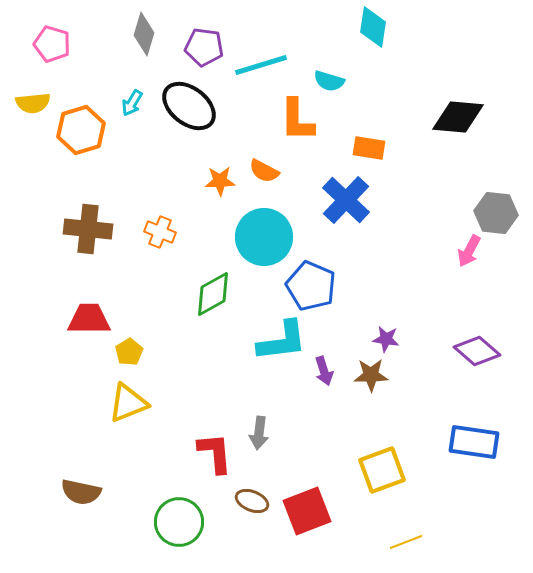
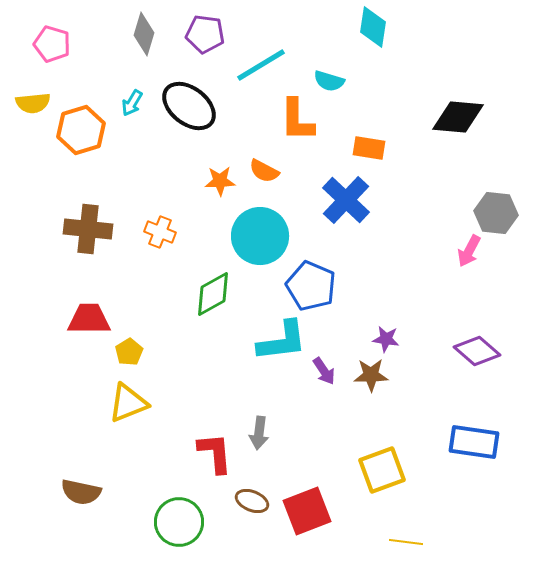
purple pentagon: moved 1 px right, 13 px up
cyan line: rotated 14 degrees counterclockwise
cyan circle: moved 4 px left, 1 px up
purple arrow: rotated 16 degrees counterclockwise
yellow line: rotated 28 degrees clockwise
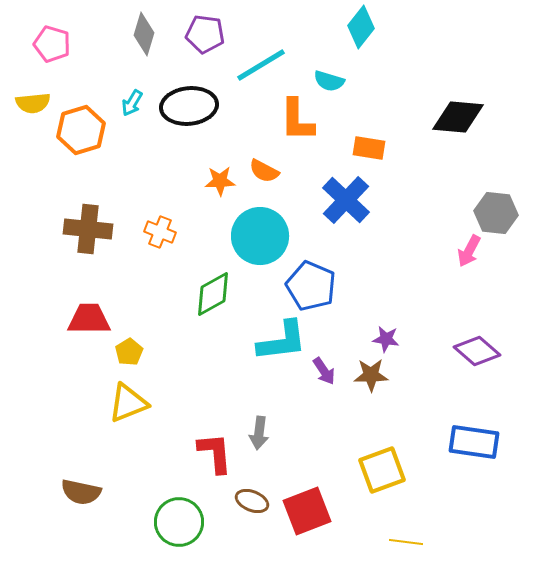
cyan diamond: moved 12 px left; rotated 30 degrees clockwise
black ellipse: rotated 44 degrees counterclockwise
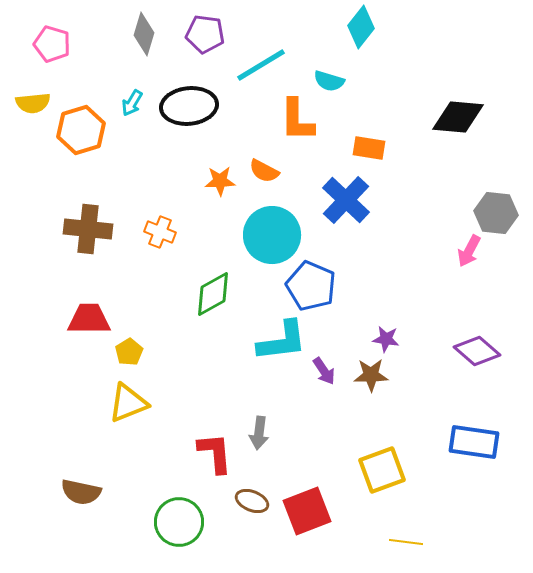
cyan circle: moved 12 px right, 1 px up
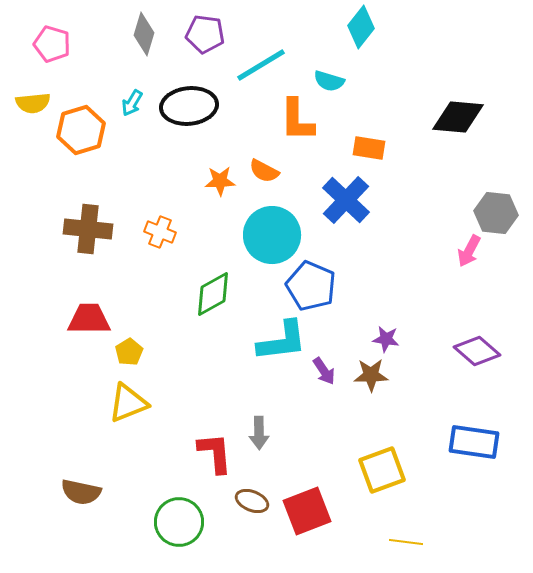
gray arrow: rotated 8 degrees counterclockwise
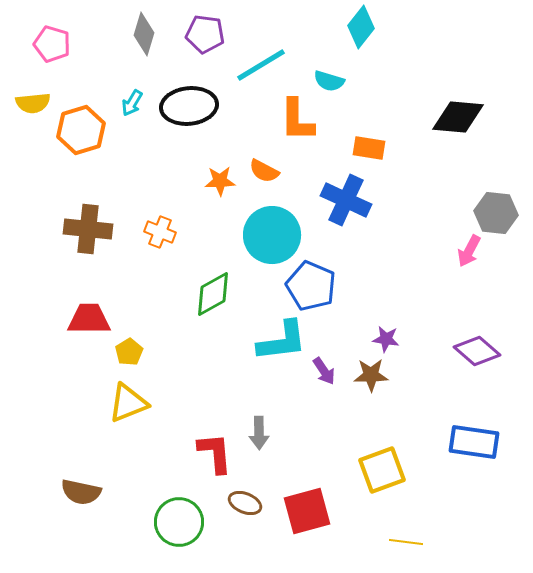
blue cross: rotated 18 degrees counterclockwise
brown ellipse: moved 7 px left, 2 px down
red square: rotated 6 degrees clockwise
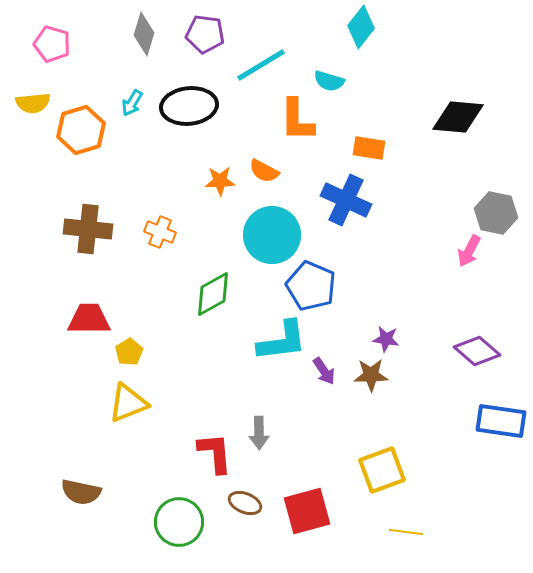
gray hexagon: rotated 6 degrees clockwise
blue rectangle: moved 27 px right, 21 px up
yellow line: moved 10 px up
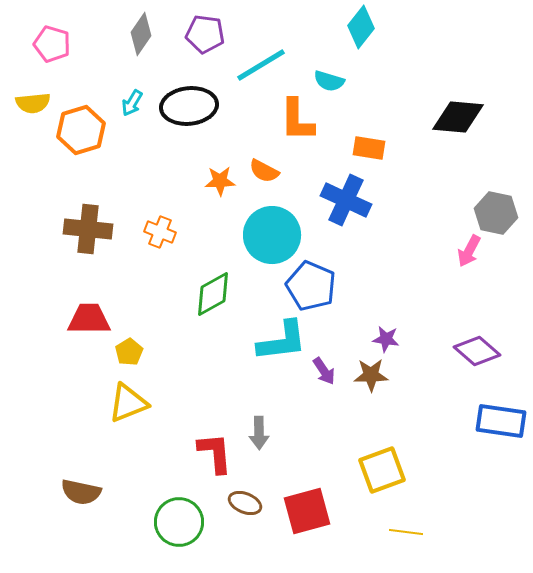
gray diamond: moved 3 px left; rotated 18 degrees clockwise
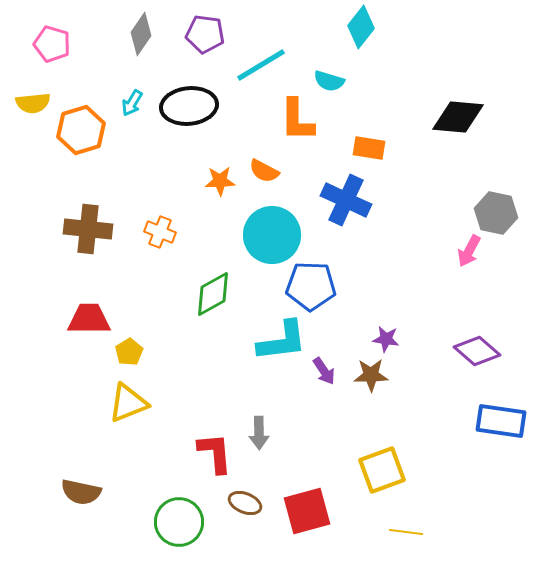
blue pentagon: rotated 21 degrees counterclockwise
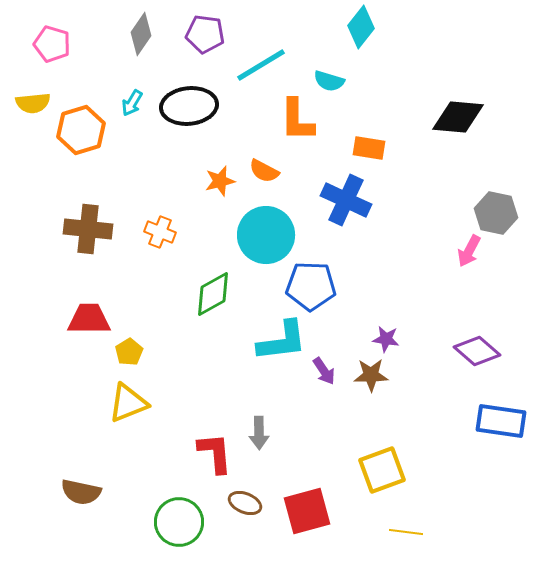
orange star: rotated 12 degrees counterclockwise
cyan circle: moved 6 px left
